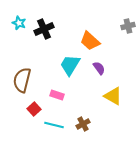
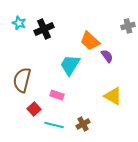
purple semicircle: moved 8 px right, 12 px up
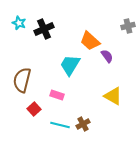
cyan line: moved 6 px right
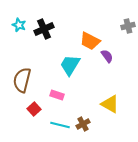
cyan star: moved 2 px down
orange trapezoid: rotated 15 degrees counterclockwise
yellow triangle: moved 3 px left, 8 px down
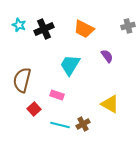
orange trapezoid: moved 6 px left, 12 px up
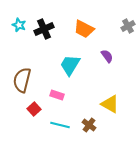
gray cross: rotated 16 degrees counterclockwise
brown cross: moved 6 px right, 1 px down; rotated 24 degrees counterclockwise
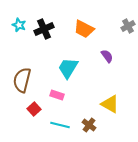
cyan trapezoid: moved 2 px left, 3 px down
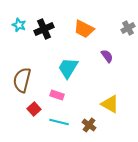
gray cross: moved 2 px down
cyan line: moved 1 px left, 3 px up
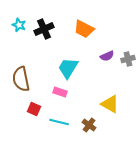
gray cross: moved 31 px down; rotated 16 degrees clockwise
purple semicircle: rotated 104 degrees clockwise
brown semicircle: moved 1 px left, 1 px up; rotated 25 degrees counterclockwise
pink rectangle: moved 3 px right, 3 px up
red square: rotated 24 degrees counterclockwise
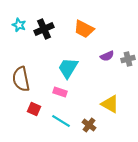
cyan line: moved 2 px right, 1 px up; rotated 18 degrees clockwise
